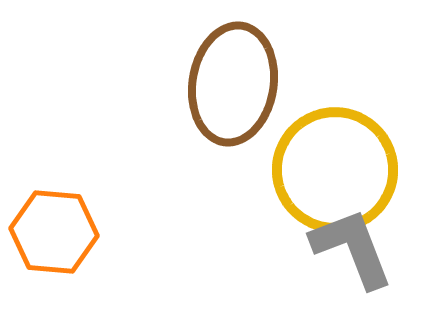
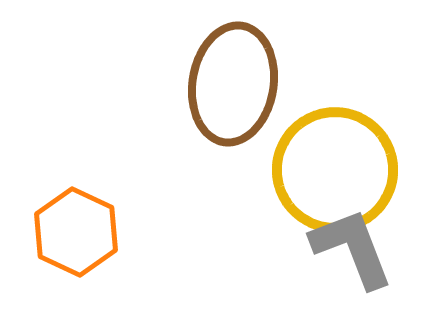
orange hexagon: moved 22 px right; rotated 20 degrees clockwise
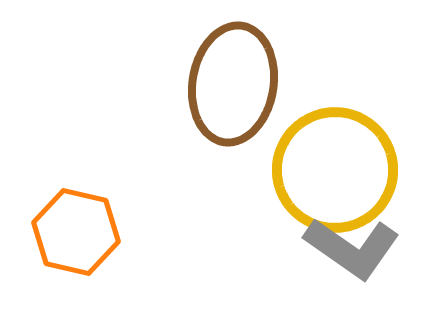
orange hexagon: rotated 12 degrees counterclockwise
gray L-shape: rotated 146 degrees clockwise
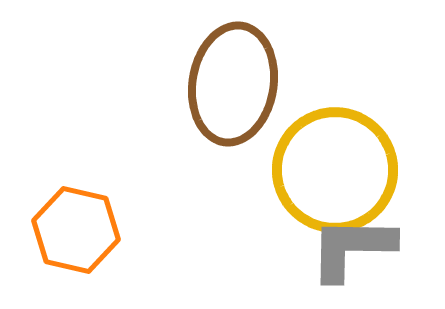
orange hexagon: moved 2 px up
gray L-shape: rotated 146 degrees clockwise
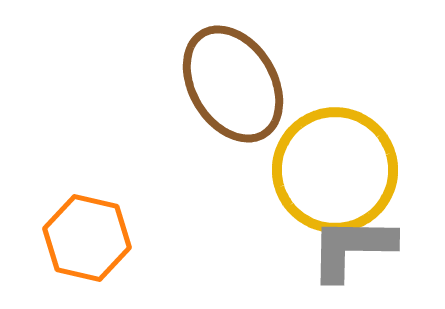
brown ellipse: rotated 40 degrees counterclockwise
orange hexagon: moved 11 px right, 8 px down
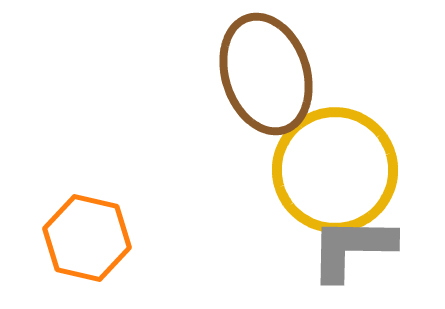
brown ellipse: moved 33 px right, 10 px up; rotated 13 degrees clockwise
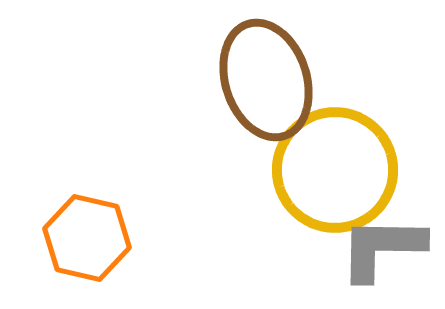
brown ellipse: moved 6 px down
gray L-shape: moved 30 px right
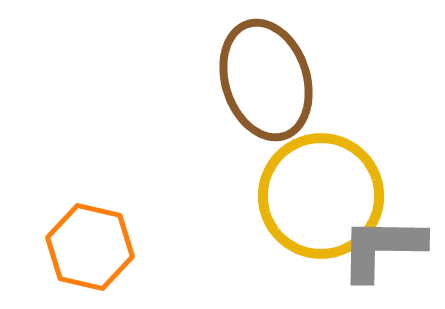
yellow circle: moved 14 px left, 26 px down
orange hexagon: moved 3 px right, 9 px down
